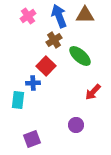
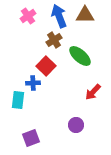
purple square: moved 1 px left, 1 px up
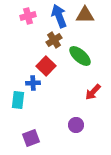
pink cross: rotated 21 degrees clockwise
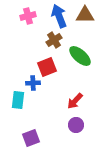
red square: moved 1 px right, 1 px down; rotated 24 degrees clockwise
red arrow: moved 18 px left, 9 px down
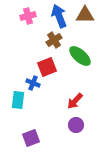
blue cross: rotated 24 degrees clockwise
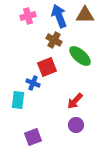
brown cross: rotated 28 degrees counterclockwise
purple square: moved 2 px right, 1 px up
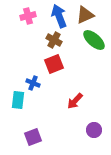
brown triangle: rotated 24 degrees counterclockwise
green ellipse: moved 14 px right, 16 px up
red square: moved 7 px right, 3 px up
purple circle: moved 18 px right, 5 px down
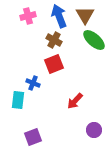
brown triangle: rotated 36 degrees counterclockwise
